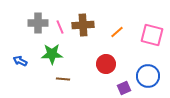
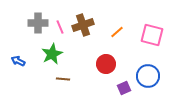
brown cross: rotated 15 degrees counterclockwise
green star: rotated 25 degrees counterclockwise
blue arrow: moved 2 px left
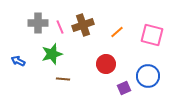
green star: rotated 10 degrees clockwise
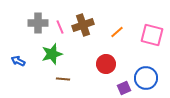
blue circle: moved 2 px left, 2 px down
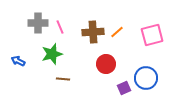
brown cross: moved 10 px right, 7 px down; rotated 15 degrees clockwise
pink square: rotated 30 degrees counterclockwise
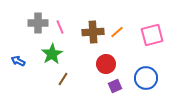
green star: rotated 15 degrees counterclockwise
brown line: rotated 64 degrees counterclockwise
purple square: moved 9 px left, 2 px up
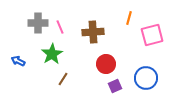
orange line: moved 12 px right, 14 px up; rotated 32 degrees counterclockwise
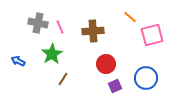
orange line: moved 1 px right, 1 px up; rotated 64 degrees counterclockwise
gray cross: rotated 12 degrees clockwise
brown cross: moved 1 px up
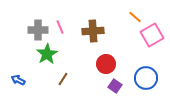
orange line: moved 5 px right
gray cross: moved 7 px down; rotated 12 degrees counterclockwise
pink square: rotated 15 degrees counterclockwise
green star: moved 5 px left
blue arrow: moved 19 px down
purple square: rotated 32 degrees counterclockwise
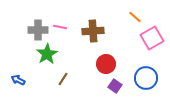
pink line: rotated 56 degrees counterclockwise
pink square: moved 3 px down
